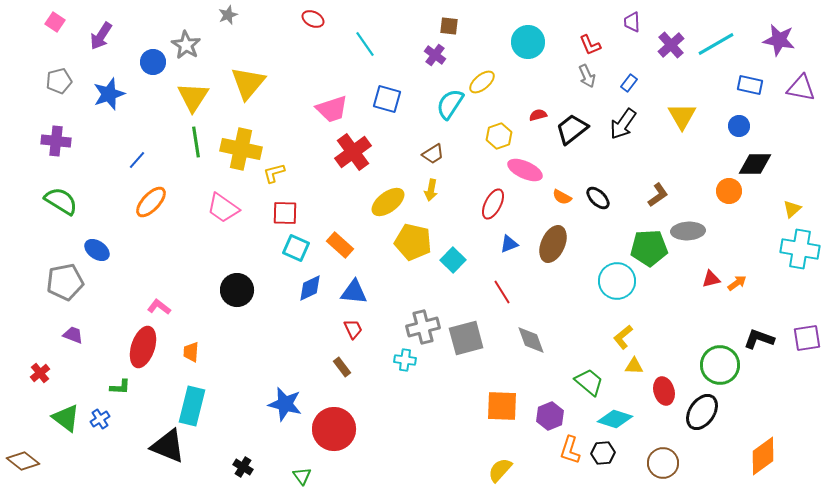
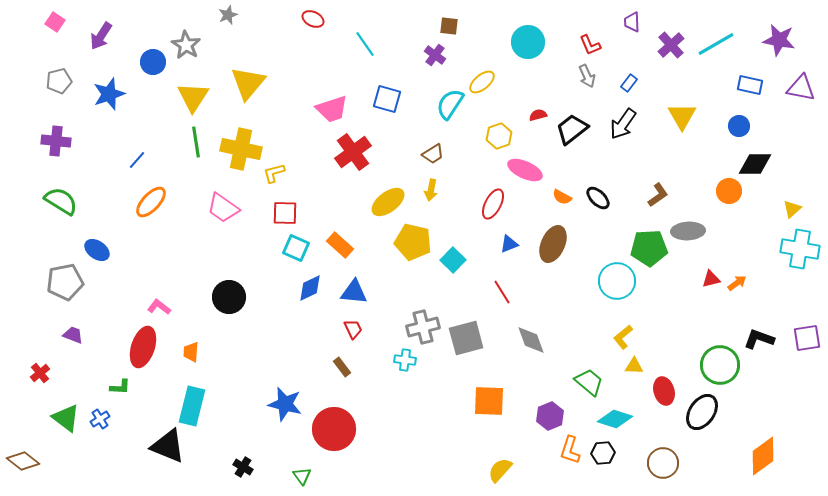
black circle at (237, 290): moved 8 px left, 7 px down
orange square at (502, 406): moved 13 px left, 5 px up
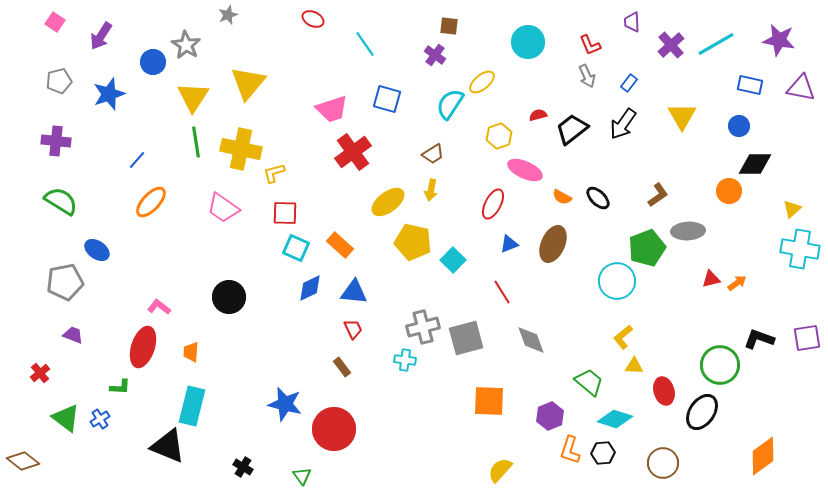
green pentagon at (649, 248): moved 2 px left; rotated 18 degrees counterclockwise
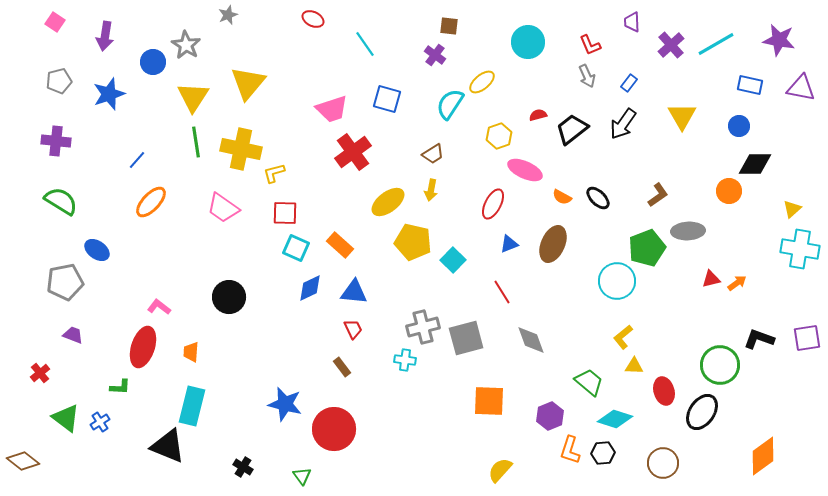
purple arrow at (101, 36): moved 4 px right; rotated 24 degrees counterclockwise
blue cross at (100, 419): moved 3 px down
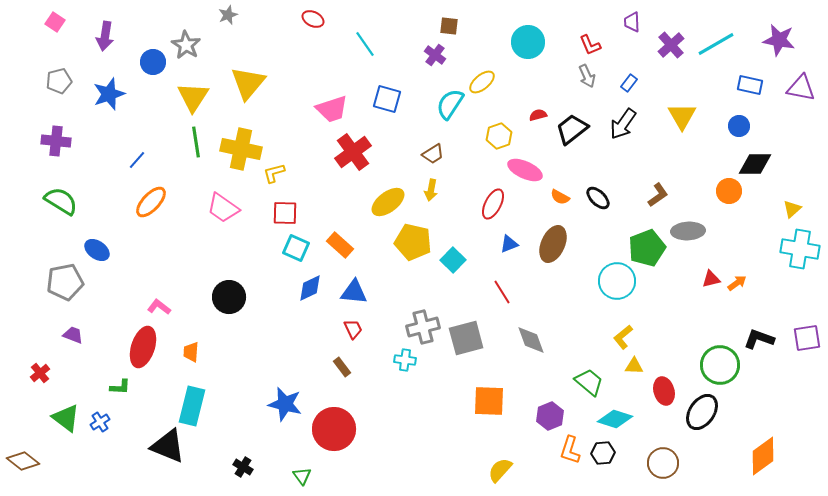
orange semicircle at (562, 197): moved 2 px left
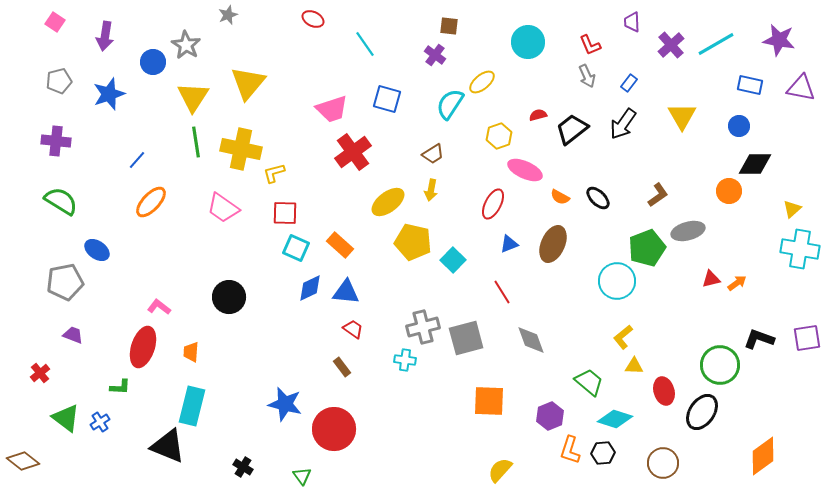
gray ellipse at (688, 231): rotated 12 degrees counterclockwise
blue triangle at (354, 292): moved 8 px left
red trapezoid at (353, 329): rotated 30 degrees counterclockwise
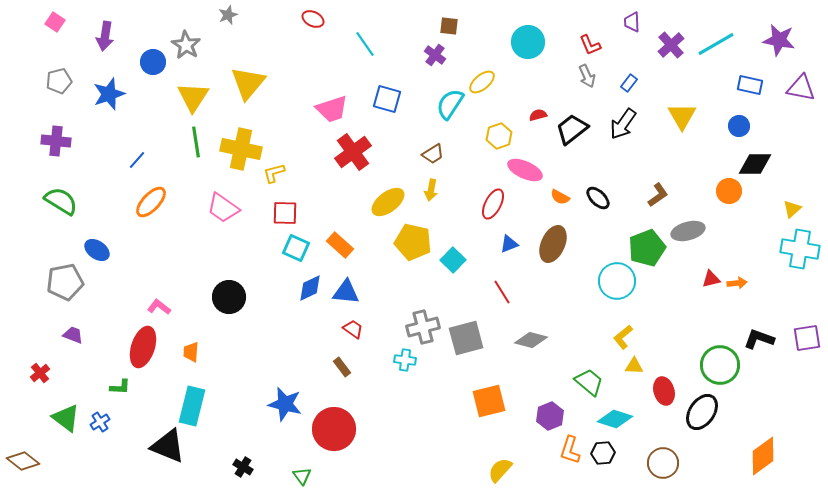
orange arrow at (737, 283): rotated 30 degrees clockwise
gray diamond at (531, 340): rotated 56 degrees counterclockwise
orange square at (489, 401): rotated 16 degrees counterclockwise
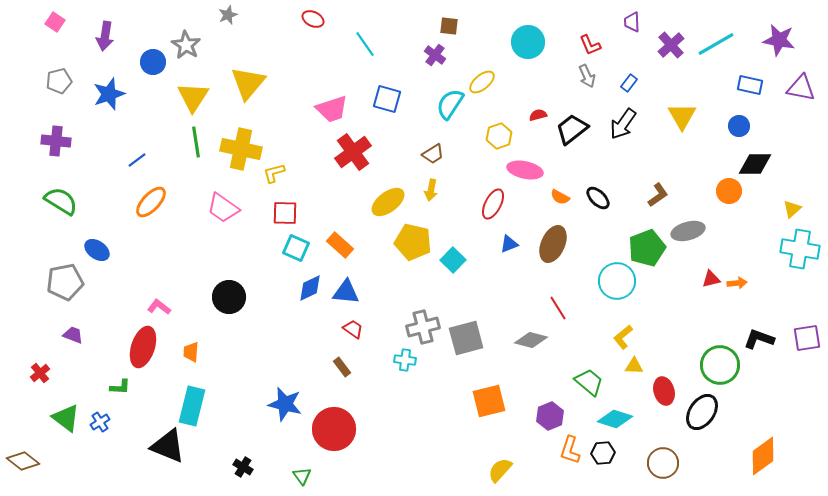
blue line at (137, 160): rotated 12 degrees clockwise
pink ellipse at (525, 170): rotated 12 degrees counterclockwise
red line at (502, 292): moved 56 px right, 16 px down
